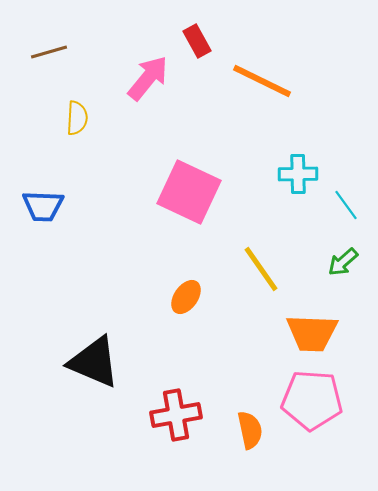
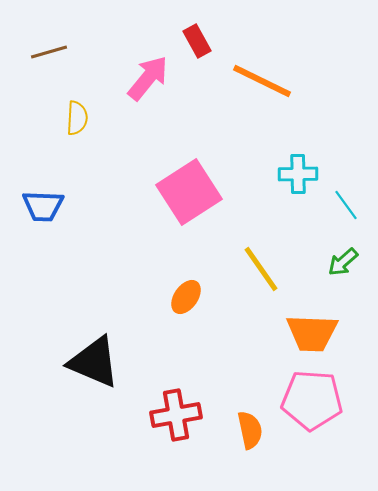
pink square: rotated 32 degrees clockwise
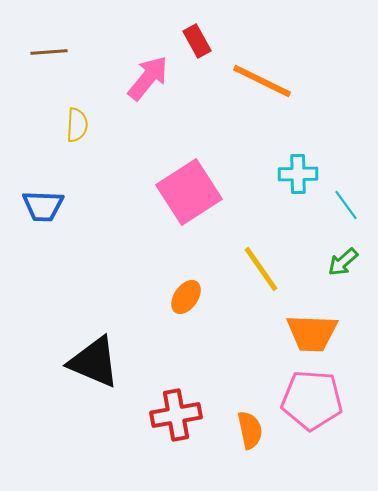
brown line: rotated 12 degrees clockwise
yellow semicircle: moved 7 px down
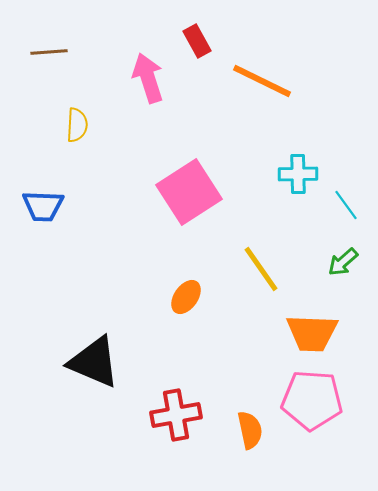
pink arrow: rotated 57 degrees counterclockwise
